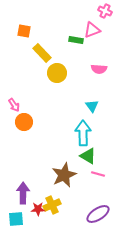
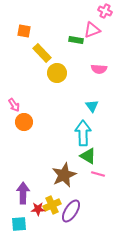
purple ellipse: moved 27 px left, 3 px up; rotated 25 degrees counterclockwise
cyan square: moved 3 px right, 5 px down
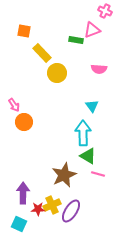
cyan square: rotated 28 degrees clockwise
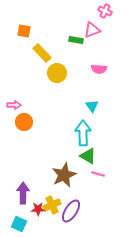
pink arrow: rotated 56 degrees counterclockwise
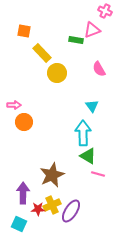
pink semicircle: rotated 56 degrees clockwise
brown star: moved 12 px left
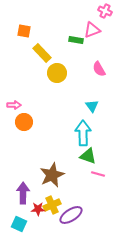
green triangle: rotated 12 degrees counterclockwise
purple ellipse: moved 4 px down; rotated 25 degrees clockwise
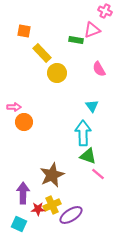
pink arrow: moved 2 px down
pink line: rotated 24 degrees clockwise
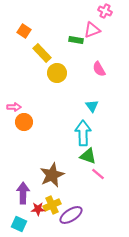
orange square: rotated 24 degrees clockwise
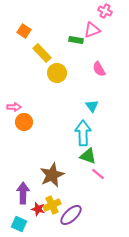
red star: rotated 16 degrees clockwise
purple ellipse: rotated 10 degrees counterclockwise
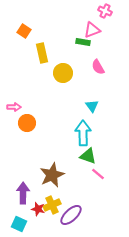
green rectangle: moved 7 px right, 2 px down
yellow rectangle: rotated 30 degrees clockwise
pink semicircle: moved 1 px left, 2 px up
yellow circle: moved 6 px right
orange circle: moved 3 px right, 1 px down
